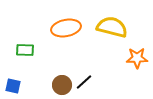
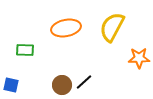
yellow semicircle: rotated 76 degrees counterclockwise
orange star: moved 2 px right
blue square: moved 2 px left, 1 px up
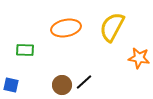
orange star: rotated 10 degrees clockwise
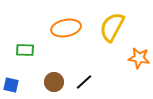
brown circle: moved 8 px left, 3 px up
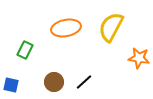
yellow semicircle: moved 1 px left
green rectangle: rotated 66 degrees counterclockwise
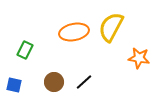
orange ellipse: moved 8 px right, 4 px down
blue square: moved 3 px right
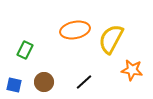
yellow semicircle: moved 12 px down
orange ellipse: moved 1 px right, 2 px up
orange star: moved 7 px left, 12 px down
brown circle: moved 10 px left
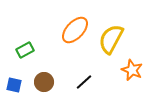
orange ellipse: rotated 36 degrees counterclockwise
green rectangle: rotated 36 degrees clockwise
orange star: rotated 15 degrees clockwise
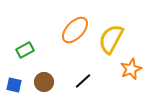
orange star: moved 1 px left, 1 px up; rotated 25 degrees clockwise
black line: moved 1 px left, 1 px up
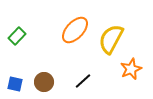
green rectangle: moved 8 px left, 14 px up; rotated 18 degrees counterclockwise
blue square: moved 1 px right, 1 px up
